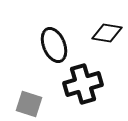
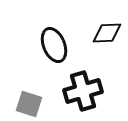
black diamond: rotated 12 degrees counterclockwise
black cross: moved 7 px down
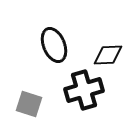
black diamond: moved 1 px right, 22 px down
black cross: moved 1 px right, 1 px up
